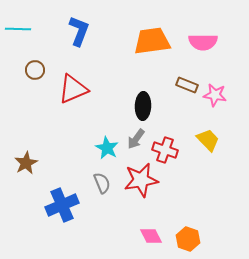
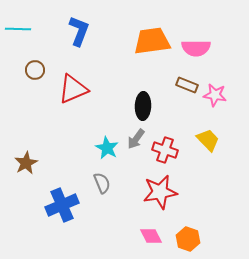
pink semicircle: moved 7 px left, 6 px down
red star: moved 19 px right, 12 px down
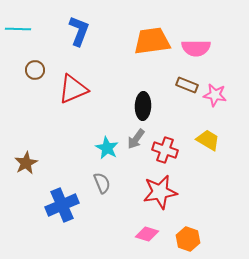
yellow trapezoid: rotated 15 degrees counterclockwise
pink diamond: moved 4 px left, 2 px up; rotated 45 degrees counterclockwise
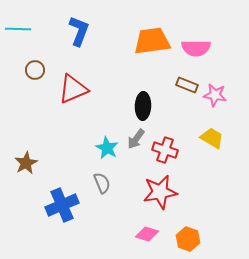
yellow trapezoid: moved 4 px right, 2 px up
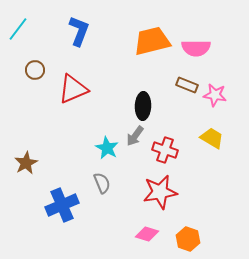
cyan line: rotated 55 degrees counterclockwise
orange trapezoid: rotated 6 degrees counterclockwise
gray arrow: moved 1 px left, 3 px up
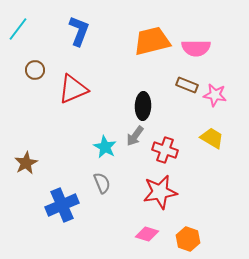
cyan star: moved 2 px left, 1 px up
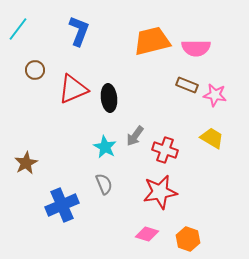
black ellipse: moved 34 px left, 8 px up; rotated 8 degrees counterclockwise
gray semicircle: moved 2 px right, 1 px down
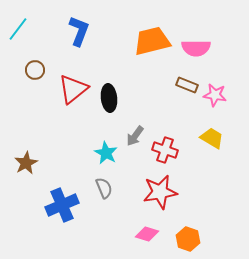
red triangle: rotated 16 degrees counterclockwise
cyan star: moved 1 px right, 6 px down
gray semicircle: moved 4 px down
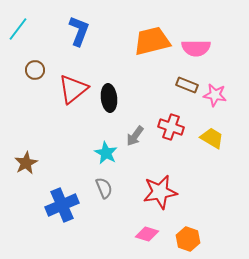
red cross: moved 6 px right, 23 px up
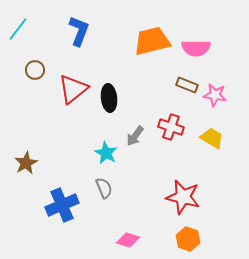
red star: moved 23 px right, 5 px down; rotated 24 degrees clockwise
pink diamond: moved 19 px left, 6 px down
